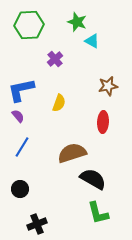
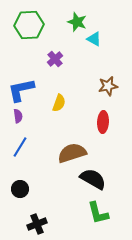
cyan triangle: moved 2 px right, 2 px up
purple semicircle: rotated 32 degrees clockwise
blue line: moved 2 px left
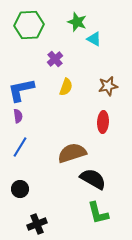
yellow semicircle: moved 7 px right, 16 px up
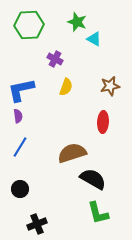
purple cross: rotated 21 degrees counterclockwise
brown star: moved 2 px right
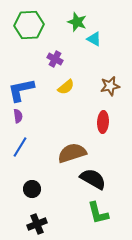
yellow semicircle: rotated 30 degrees clockwise
black circle: moved 12 px right
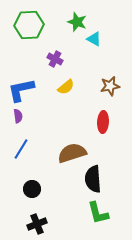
blue line: moved 1 px right, 2 px down
black semicircle: rotated 124 degrees counterclockwise
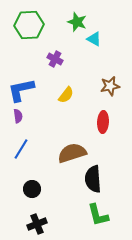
yellow semicircle: moved 8 px down; rotated 12 degrees counterclockwise
green L-shape: moved 2 px down
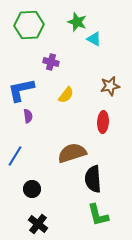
purple cross: moved 4 px left, 3 px down; rotated 14 degrees counterclockwise
purple semicircle: moved 10 px right
blue line: moved 6 px left, 7 px down
black cross: moved 1 px right; rotated 30 degrees counterclockwise
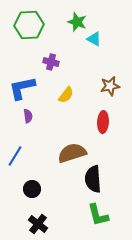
blue L-shape: moved 1 px right, 2 px up
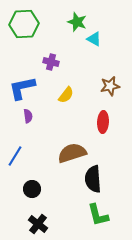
green hexagon: moved 5 px left, 1 px up
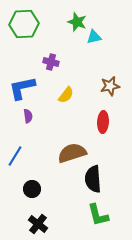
cyan triangle: moved 2 px up; rotated 42 degrees counterclockwise
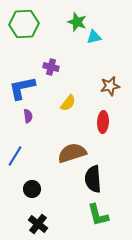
purple cross: moved 5 px down
yellow semicircle: moved 2 px right, 8 px down
